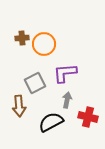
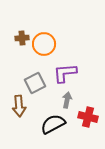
black semicircle: moved 2 px right, 2 px down
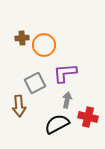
orange circle: moved 1 px down
black semicircle: moved 4 px right
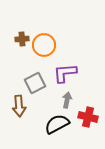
brown cross: moved 1 px down
